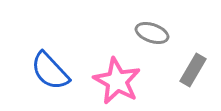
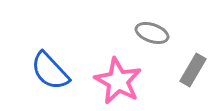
pink star: moved 1 px right
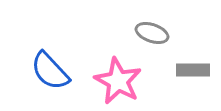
gray rectangle: rotated 60 degrees clockwise
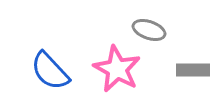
gray ellipse: moved 3 px left, 3 px up
pink star: moved 1 px left, 12 px up
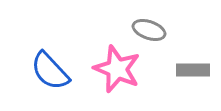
pink star: rotated 6 degrees counterclockwise
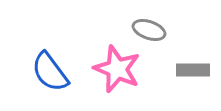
blue semicircle: moved 1 px down; rotated 6 degrees clockwise
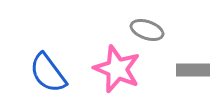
gray ellipse: moved 2 px left
blue semicircle: moved 2 px left, 1 px down
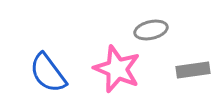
gray ellipse: moved 4 px right; rotated 32 degrees counterclockwise
gray rectangle: rotated 8 degrees counterclockwise
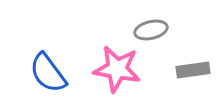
pink star: rotated 12 degrees counterclockwise
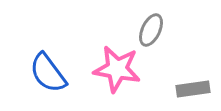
gray ellipse: rotated 52 degrees counterclockwise
gray rectangle: moved 19 px down
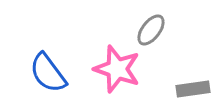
gray ellipse: rotated 12 degrees clockwise
pink star: rotated 9 degrees clockwise
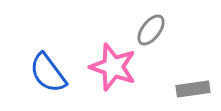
pink star: moved 4 px left, 2 px up
